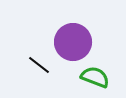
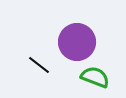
purple circle: moved 4 px right
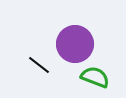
purple circle: moved 2 px left, 2 px down
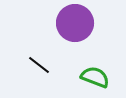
purple circle: moved 21 px up
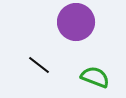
purple circle: moved 1 px right, 1 px up
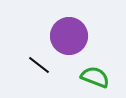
purple circle: moved 7 px left, 14 px down
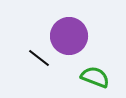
black line: moved 7 px up
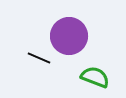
black line: rotated 15 degrees counterclockwise
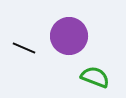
black line: moved 15 px left, 10 px up
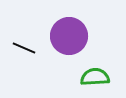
green semicircle: rotated 24 degrees counterclockwise
